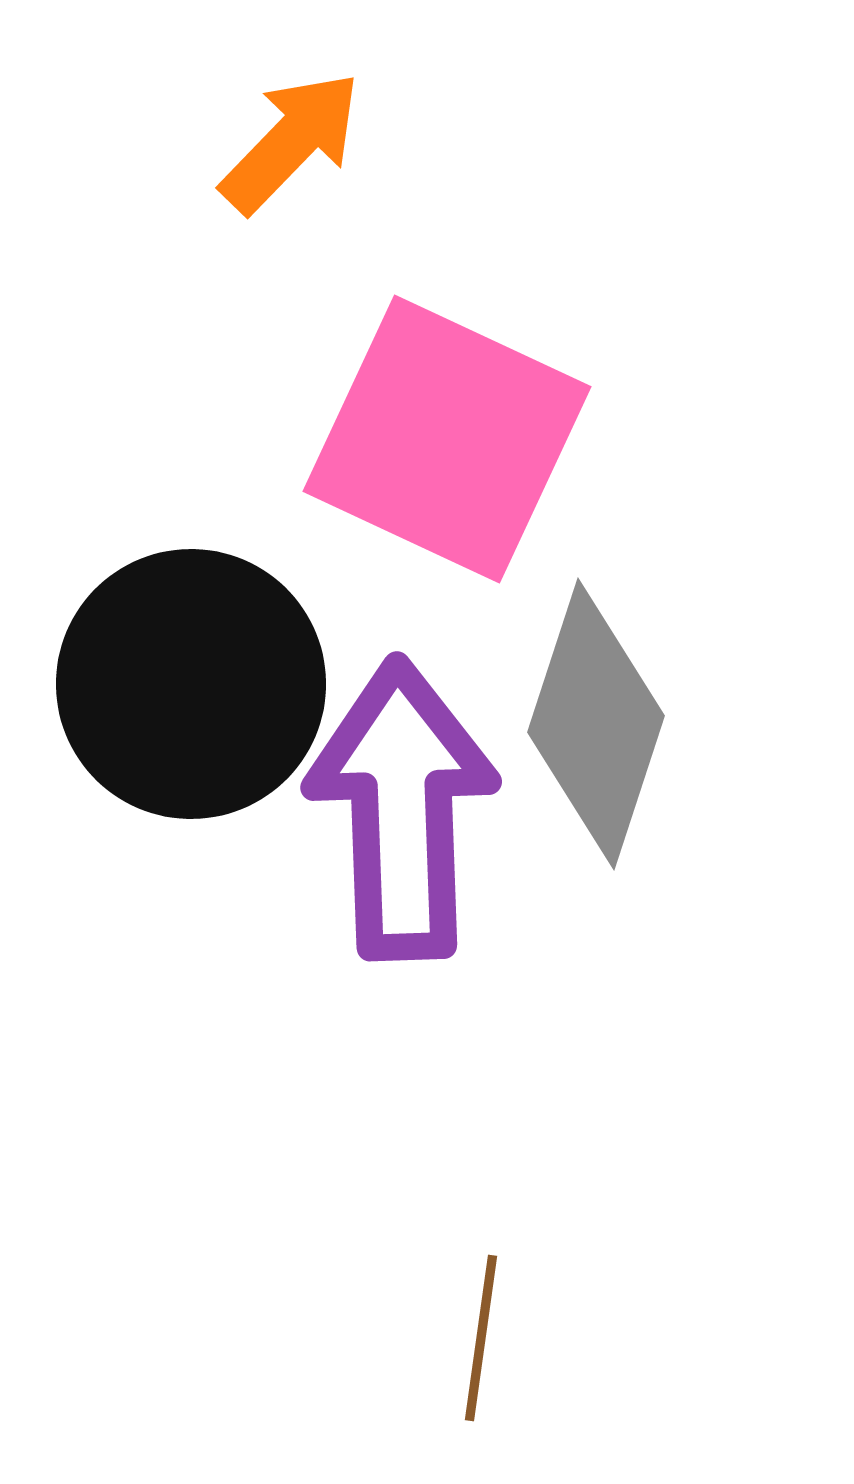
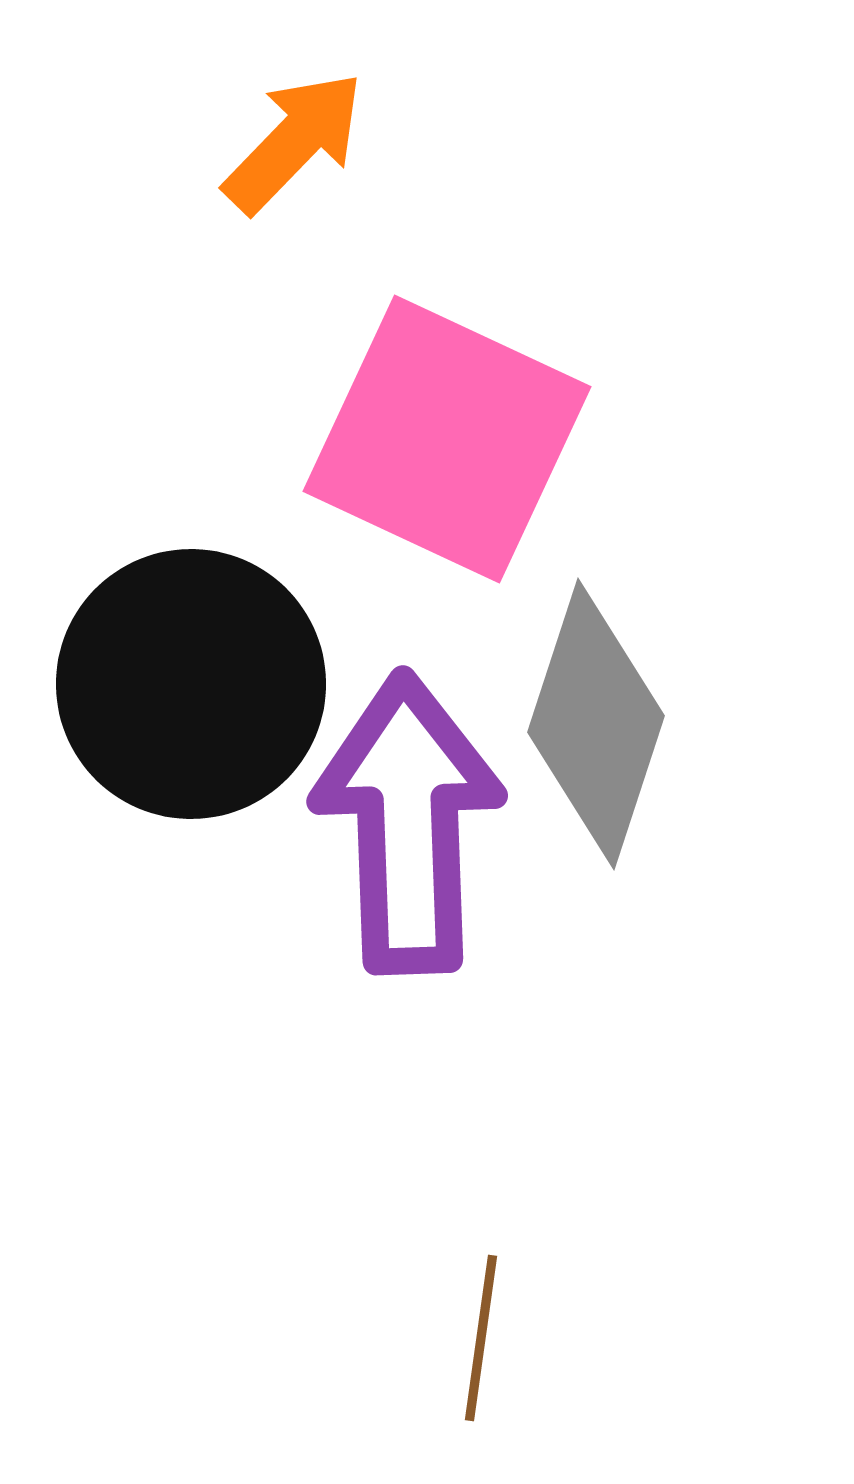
orange arrow: moved 3 px right
purple arrow: moved 6 px right, 14 px down
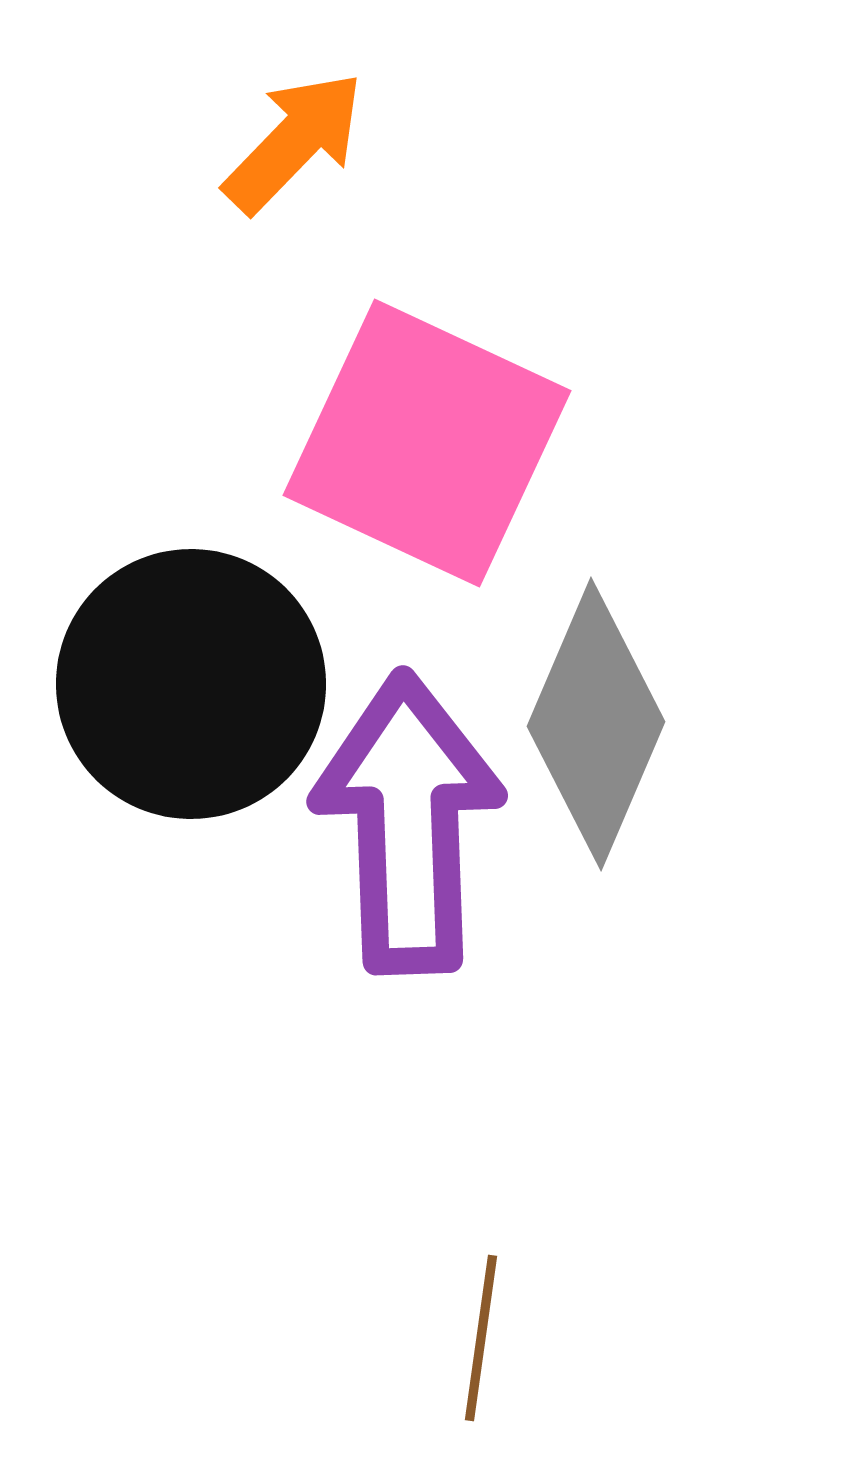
pink square: moved 20 px left, 4 px down
gray diamond: rotated 5 degrees clockwise
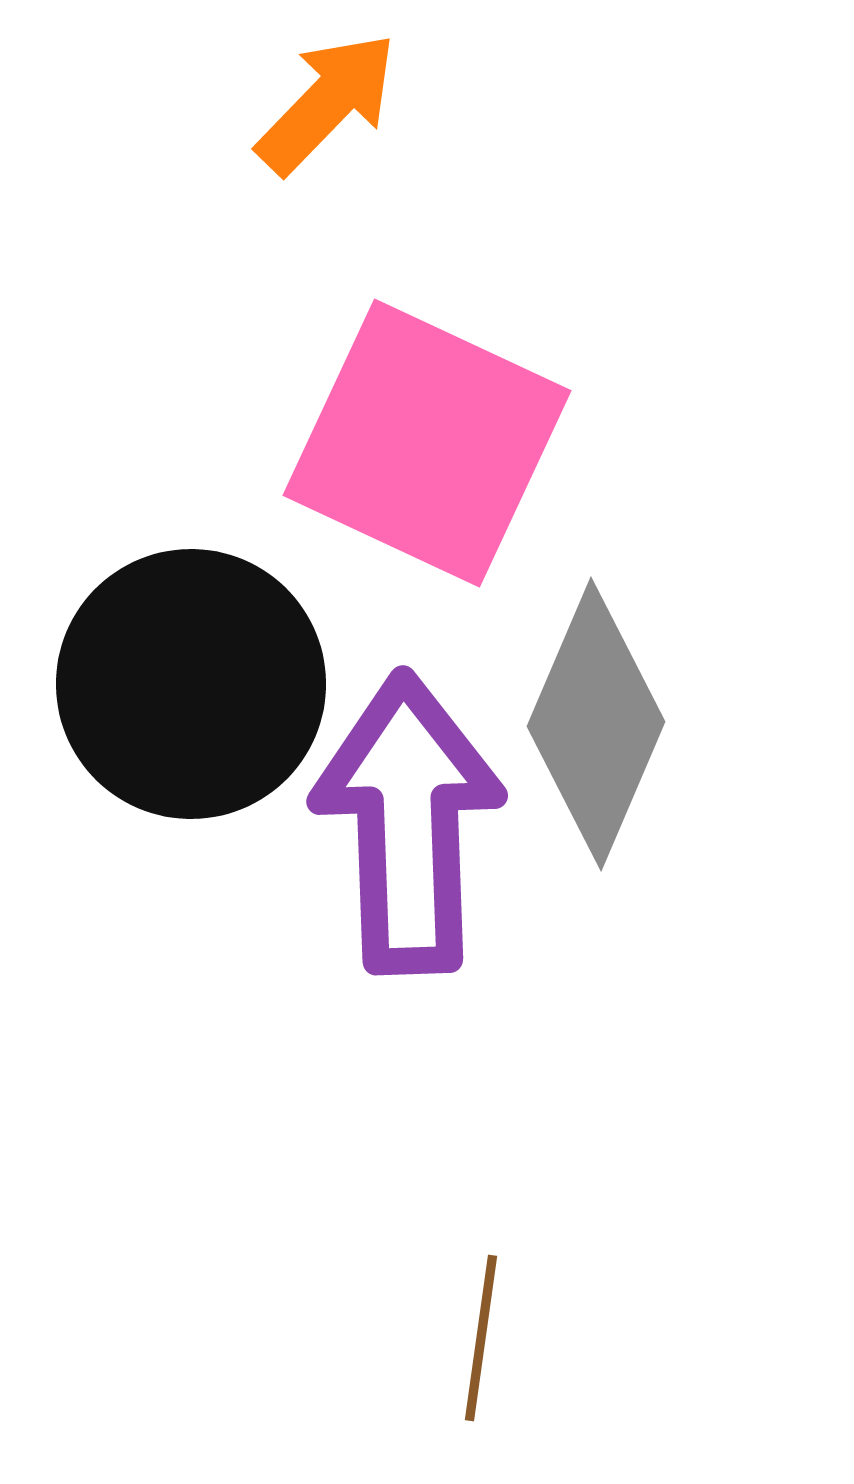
orange arrow: moved 33 px right, 39 px up
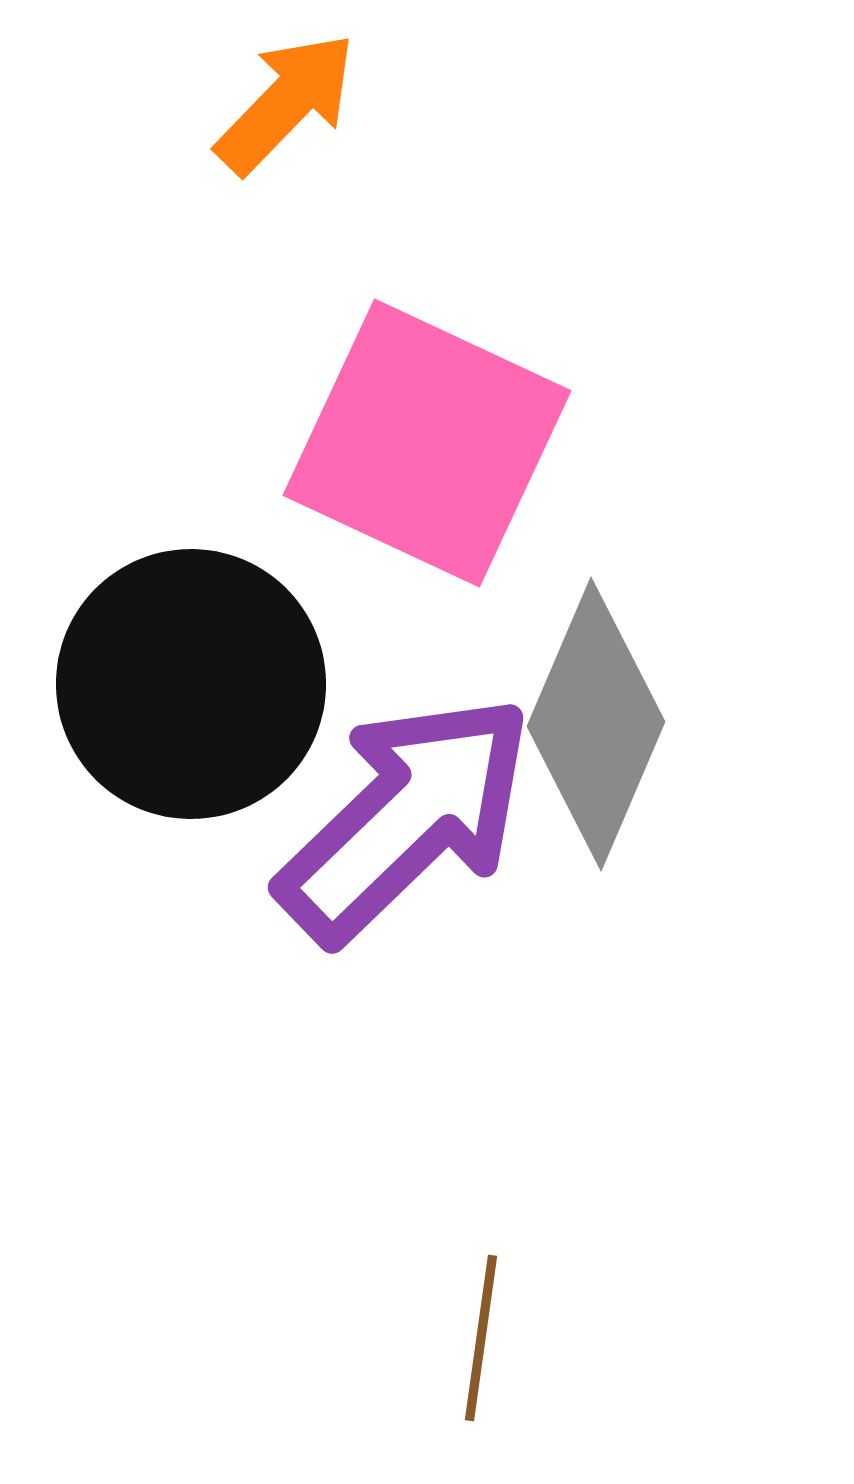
orange arrow: moved 41 px left
purple arrow: moved 2 px left, 5 px up; rotated 48 degrees clockwise
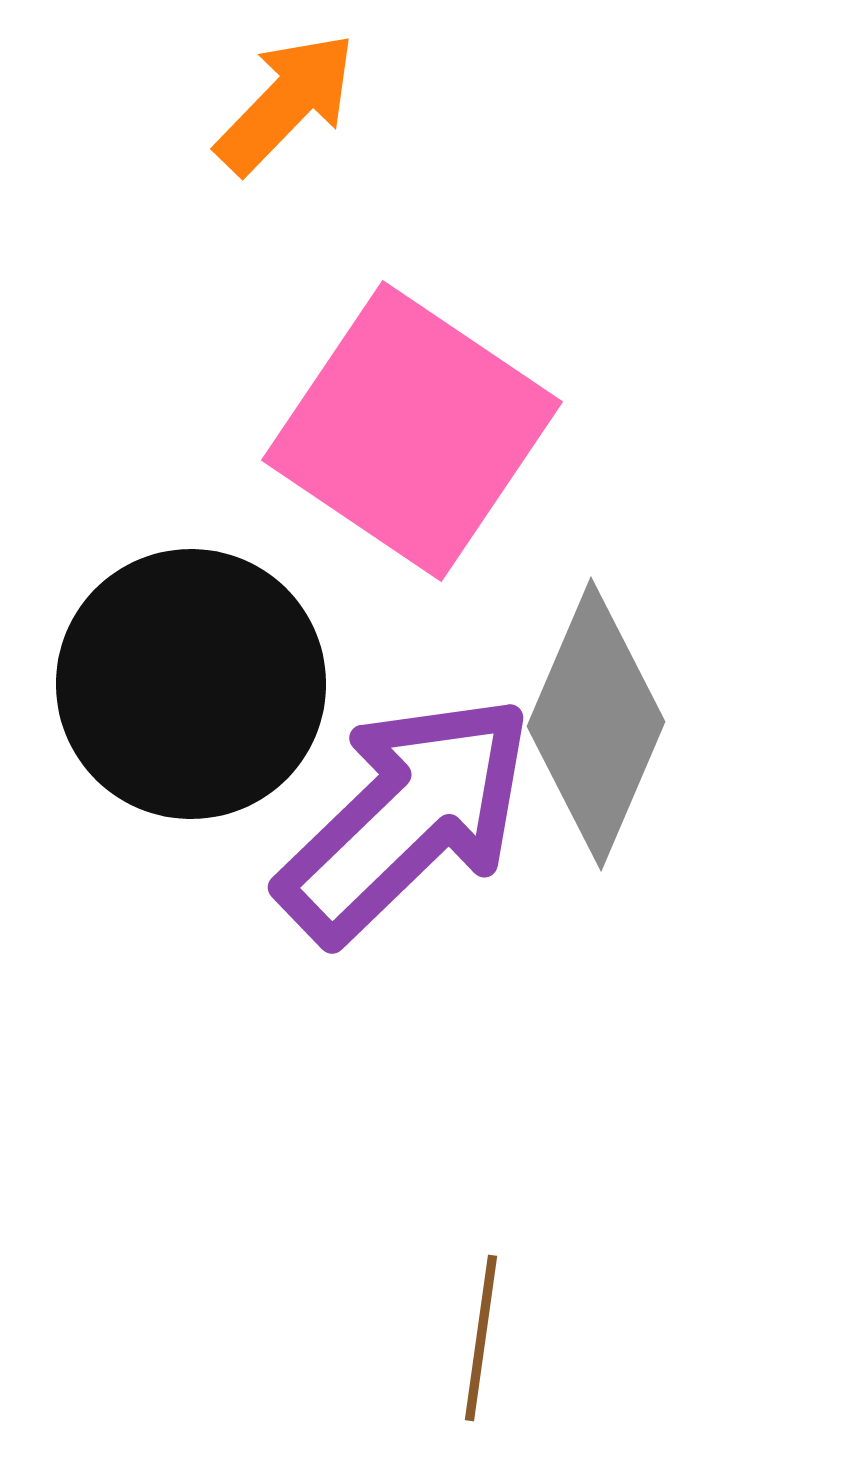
pink square: moved 15 px left, 12 px up; rotated 9 degrees clockwise
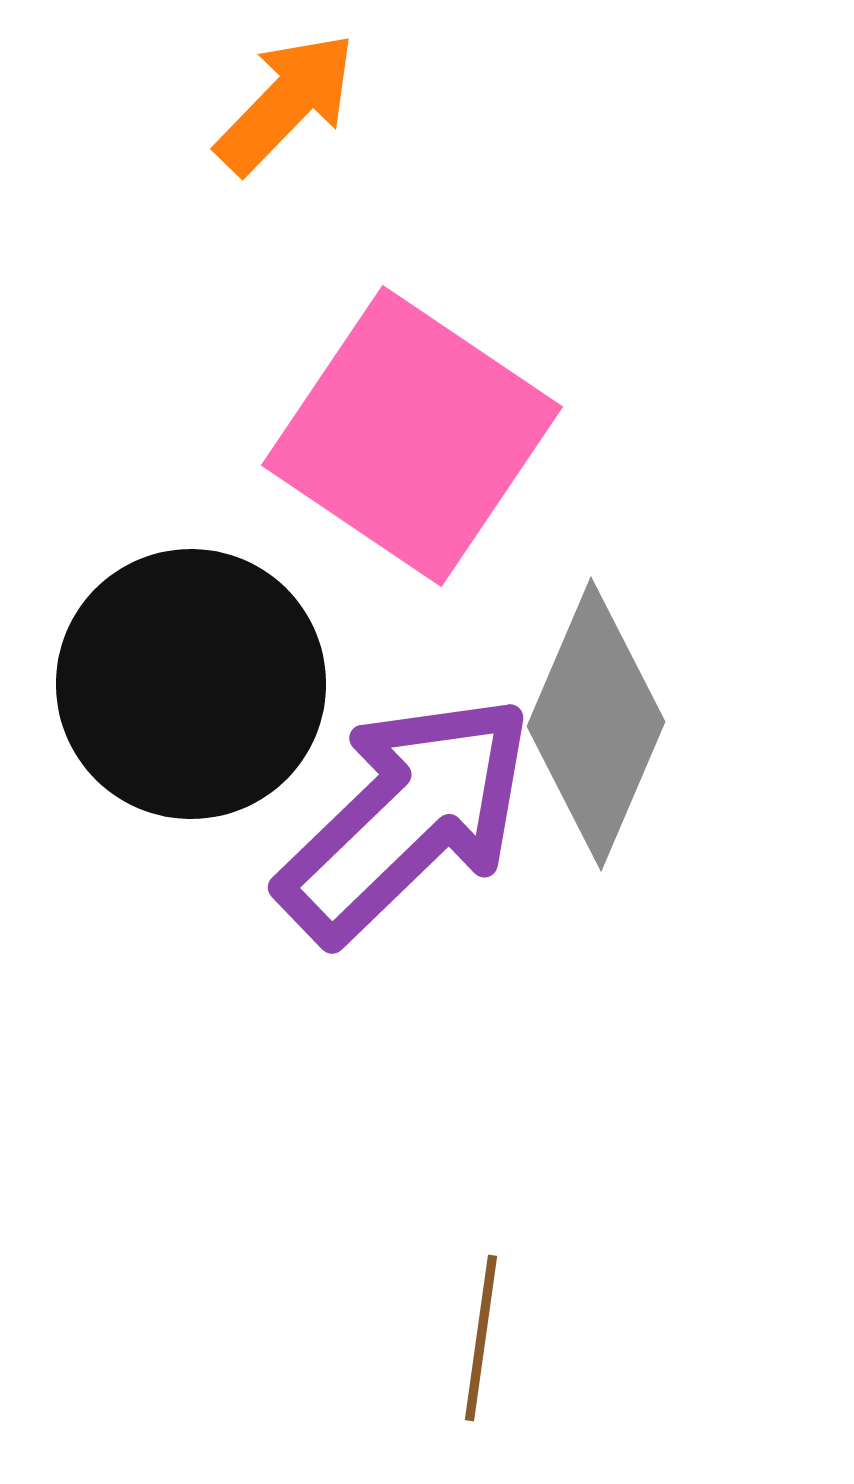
pink square: moved 5 px down
